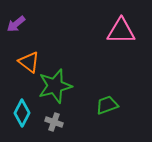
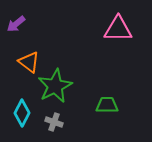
pink triangle: moved 3 px left, 2 px up
green star: rotated 12 degrees counterclockwise
green trapezoid: rotated 20 degrees clockwise
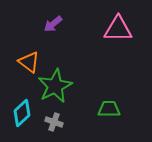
purple arrow: moved 37 px right
green trapezoid: moved 2 px right, 4 px down
cyan diamond: rotated 20 degrees clockwise
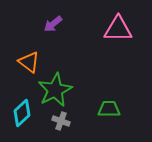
green star: moved 4 px down
gray cross: moved 7 px right, 1 px up
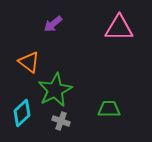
pink triangle: moved 1 px right, 1 px up
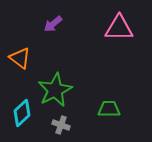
orange triangle: moved 9 px left, 4 px up
gray cross: moved 4 px down
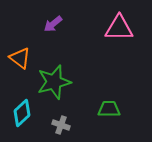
green star: moved 1 px left, 8 px up; rotated 12 degrees clockwise
